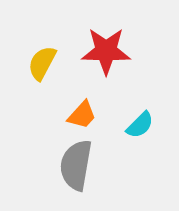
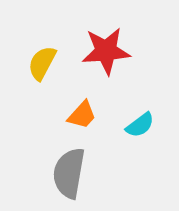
red star: rotated 6 degrees counterclockwise
cyan semicircle: rotated 8 degrees clockwise
gray semicircle: moved 7 px left, 8 px down
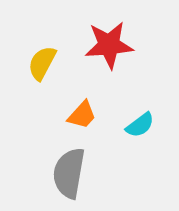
red star: moved 3 px right, 6 px up
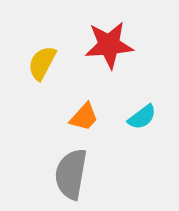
orange trapezoid: moved 2 px right, 2 px down
cyan semicircle: moved 2 px right, 8 px up
gray semicircle: moved 2 px right, 1 px down
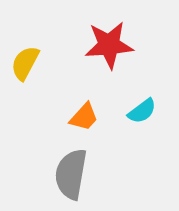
yellow semicircle: moved 17 px left
cyan semicircle: moved 6 px up
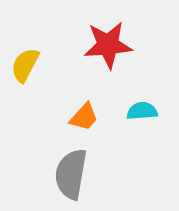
red star: moved 1 px left
yellow semicircle: moved 2 px down
cyan semicircle: rotated 148 degrees counterclockwise
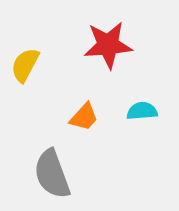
gray semicircle: moved 19 px left; rotated 30 degrees counterclockwise
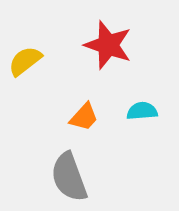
red star: rotated 24 degrees clockwise
yellow semicircle: moved 4 px up; rotated 24 degrees clockwise
gray semicircle: moved 17 px right, 3 px down
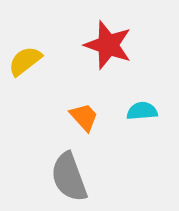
orange trapezoid: rotated 84 degrees counterclockwise
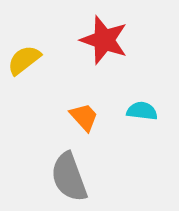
red star: moved 4 px left, 5 px up
yellow semicircle: moved 1 px left, 1 px up
cyan semicircle: rotated 12 degrees clockwise
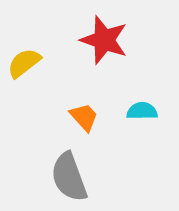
yellow semicircle: moved 3 px down
cyan semicircle: rotated 8 degrees counterclockwise
